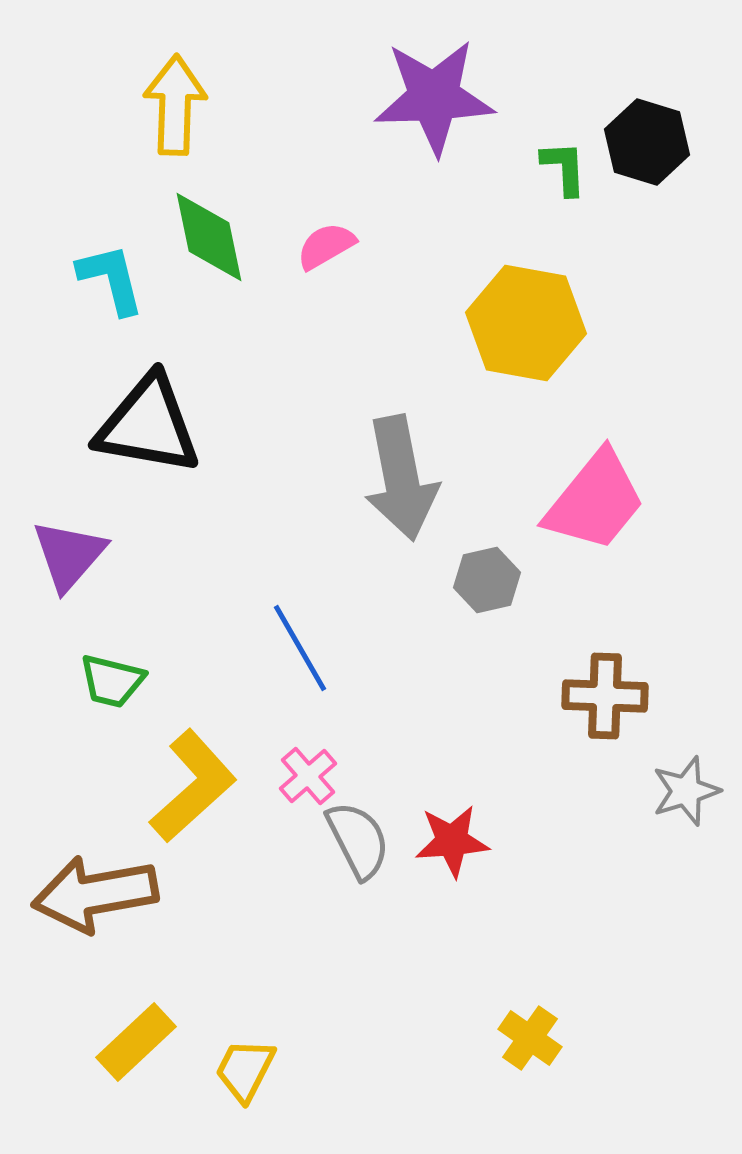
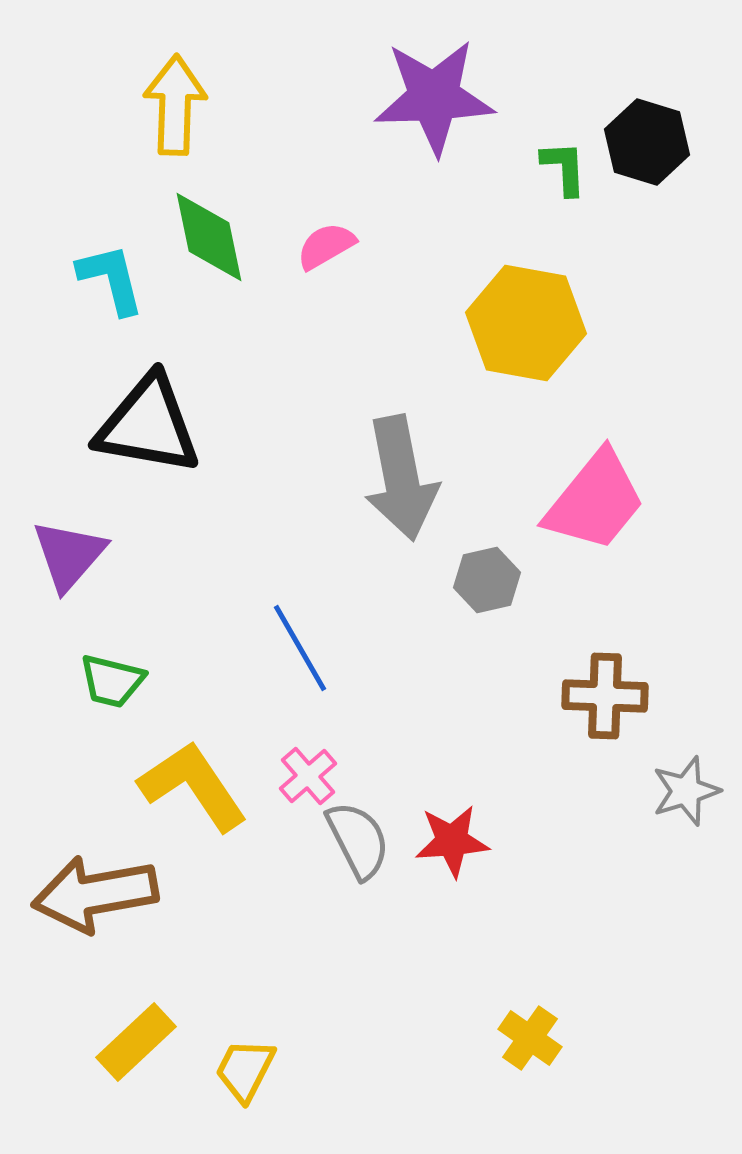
yellow L-shape: rotated 82 degrees counterclockwise
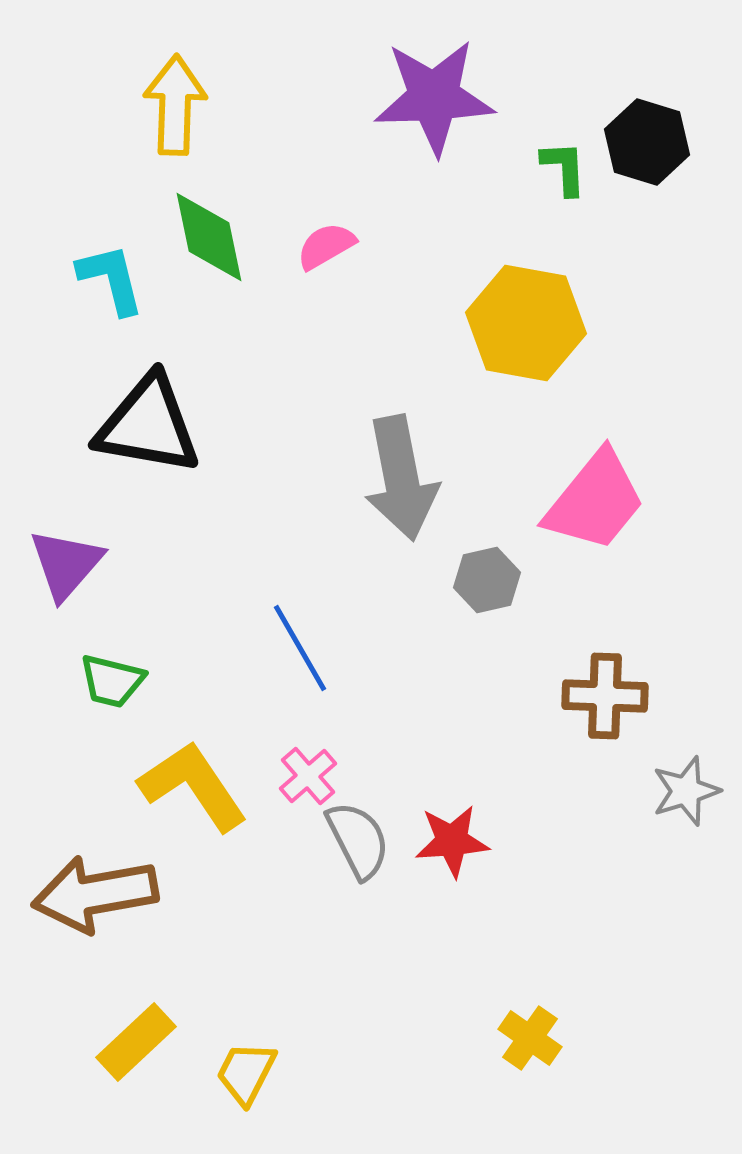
purple triangle: moved 3 px left, 9 px down
yellow trapezoid: moved 1 px right, 3 px down
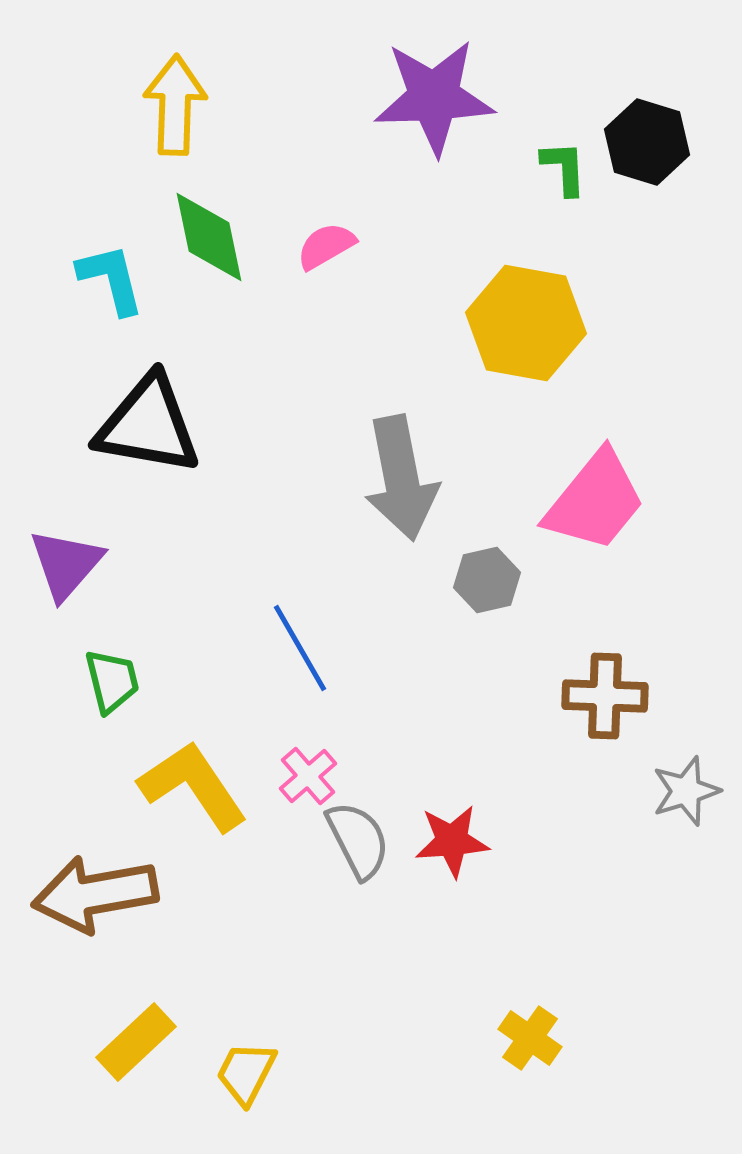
green trapezoid: rotated 118 degrees counterclockwise
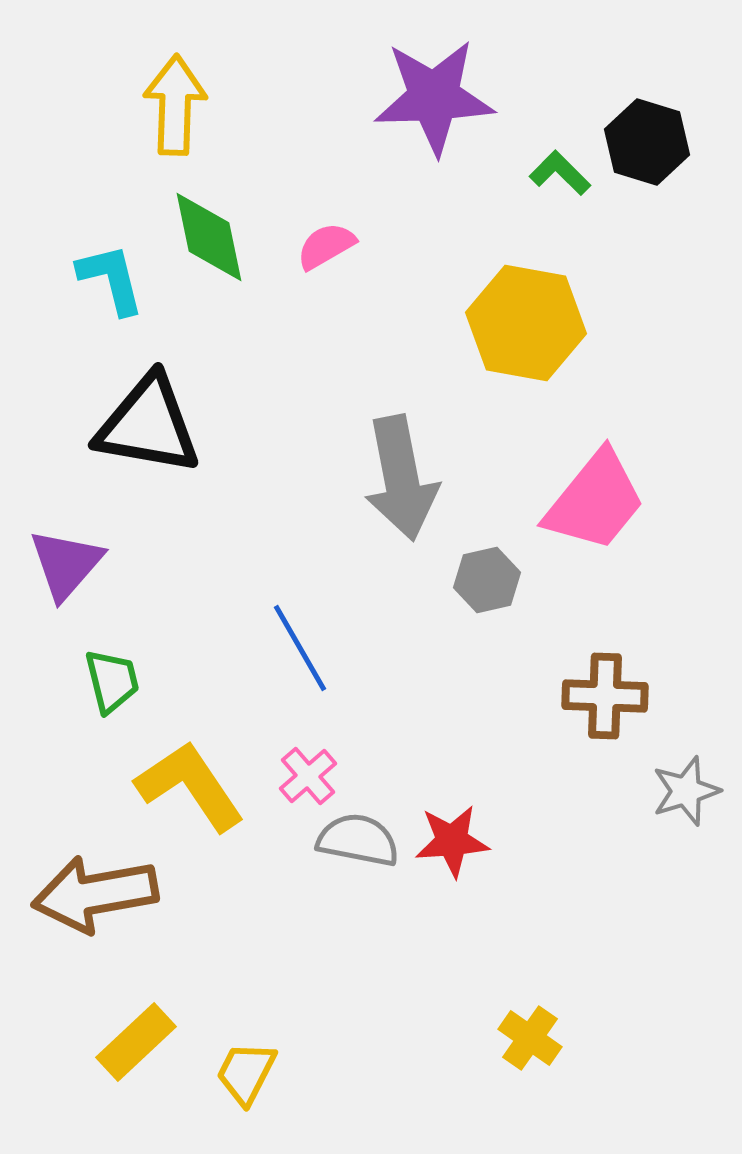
green L-shape: moved 4 px left, 5 px down; rotated 42 degrees counterclockwise
yellow L-shape: moved 3 px left
gray semicircle: rotated 52 degrees counterclockwise
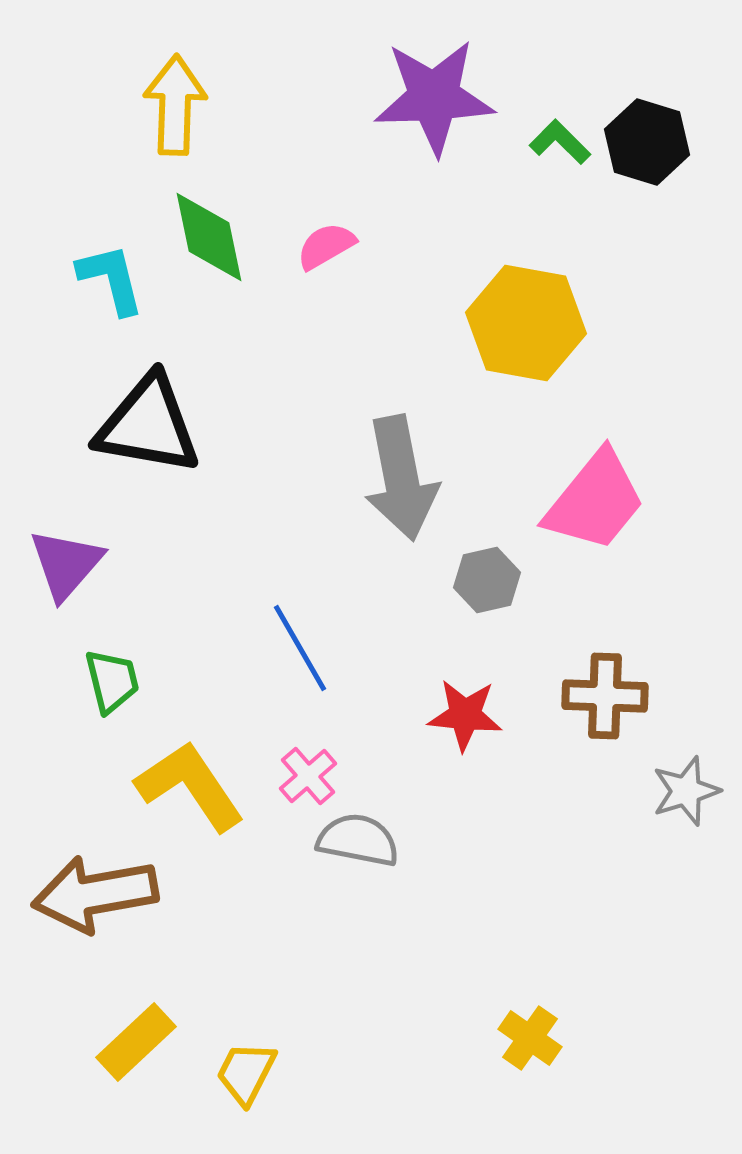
green L-shape: moved 31 px up
red star: moved 13 px right, 126 px up; rotated 10 degrees clockwise
